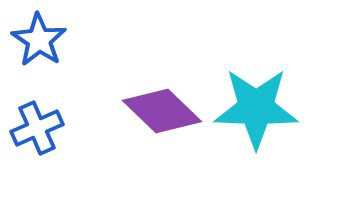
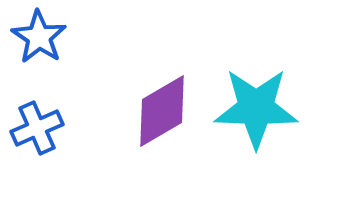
blue star: moved 3 px up
purple diamond: rotated 74 degrees counterclockwise
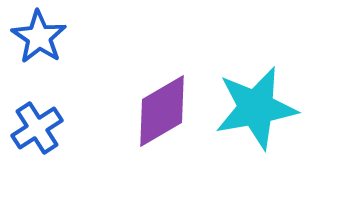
cyan star: rotated 12 degrees counterclockwise
blue cross: rotated 9 degrees counterclockwise
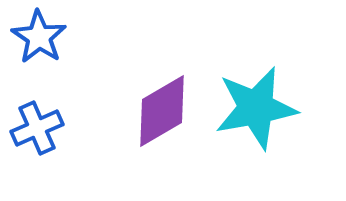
blue cross: rotated 9 degrees clockwise
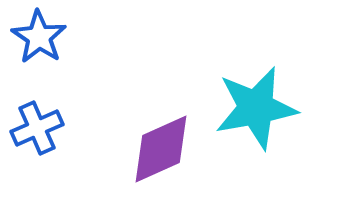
purple diamond: moved 1 px left, 38 px down; rotated 6 degrees clockwise
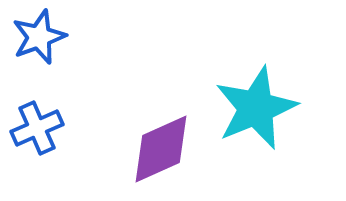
blue star: rotated 18 degrees clockwise
cyan star: rotated 12 degrees counterclockwise
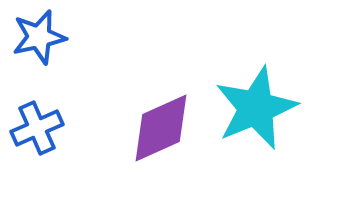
blue star: rotated 8 degrees clockwise
purple diamond: moved 21 px up
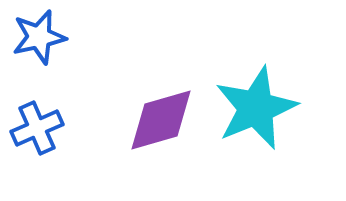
purple diamond: moved 8 px up; rotated 8 degrees clockwise
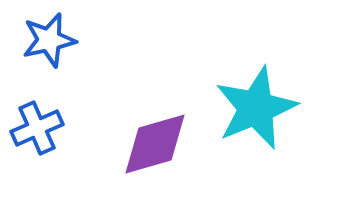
blue star: moved 10 px right, 3 px down
purple diamond: moved 6 px left, 24 px down
